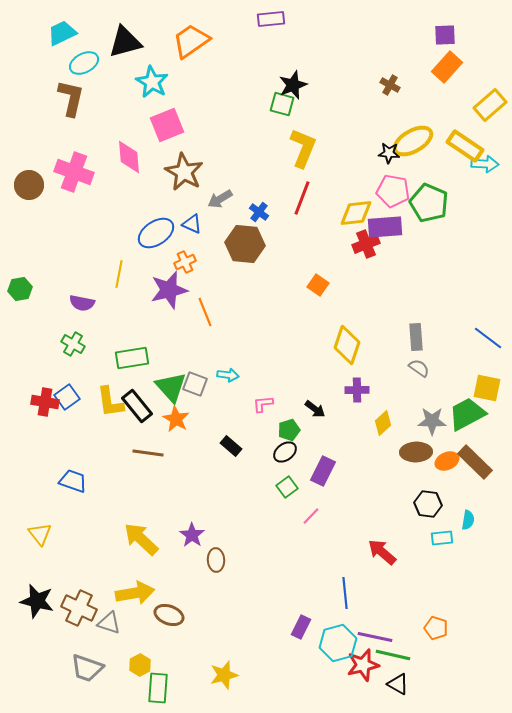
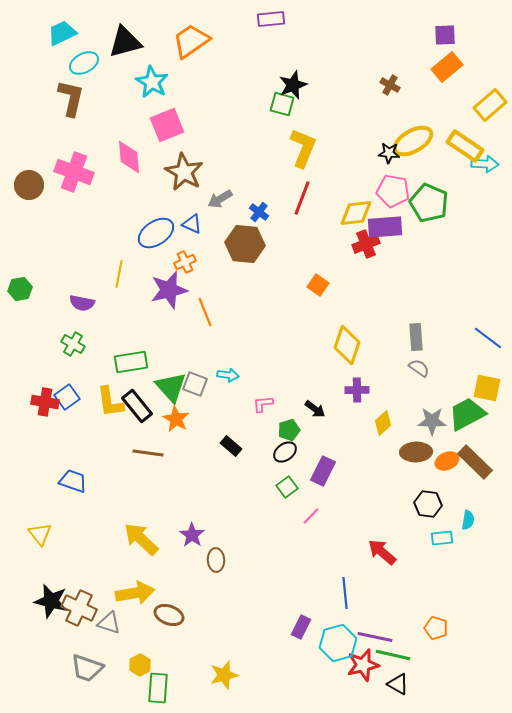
orange rectangle at (447, 67): rotated 8 degrees clockwise
green rectangle at (132, 358): moved 1 px left, 4 px down
black star at (37, 601): moved 14 px right
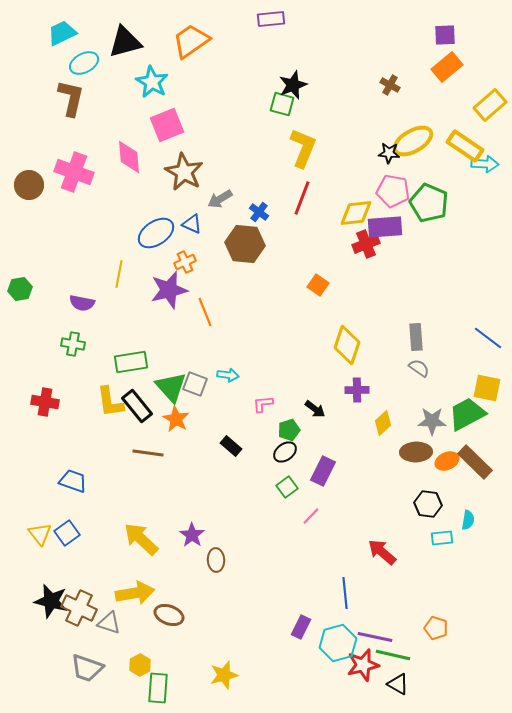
green cross at (73, 344): rotated 20 degrees counterclockwise
blue square at (67, 397): moved 136 px down
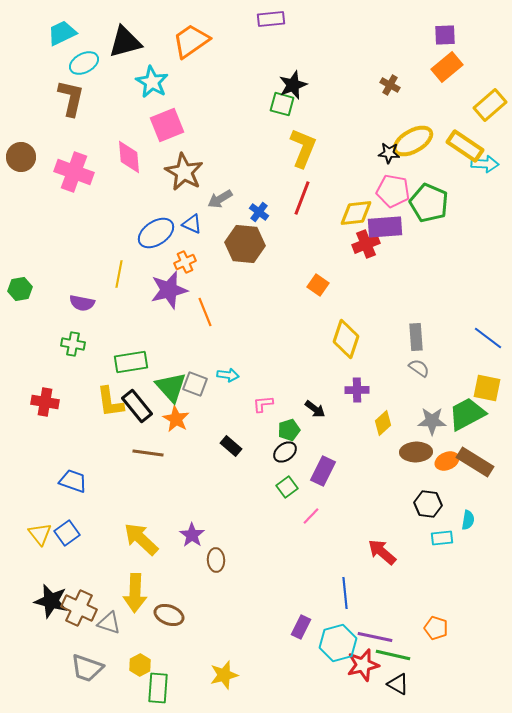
brown circle at (29, 185): moved 8 px left, 28 px up
yellow diamond at (347, 345): moved 1 px left, 6 px up
brown rectangle at (475, 462): rotated 12 degrees counterclockwise
yellow arrow at (135, 593): rotated 102 degrees clockwise
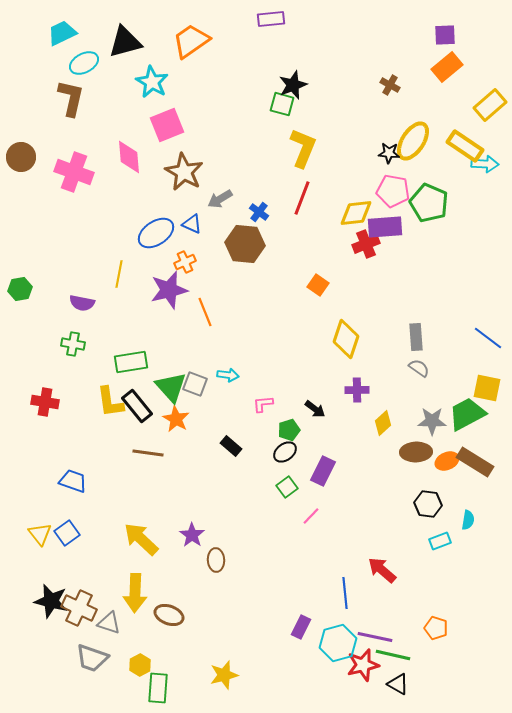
yellow ellipse at (413, 141): rotated 27 degrees counterclockwise
cyan rectangle at (442, 538): moved 2 px left, 3 px down; rotated 15 degrees counterclockwise
red arrow at (382, 552): moved 18 px down
gray trapezoid at (87, 668): moved 5 px right, 10 px up
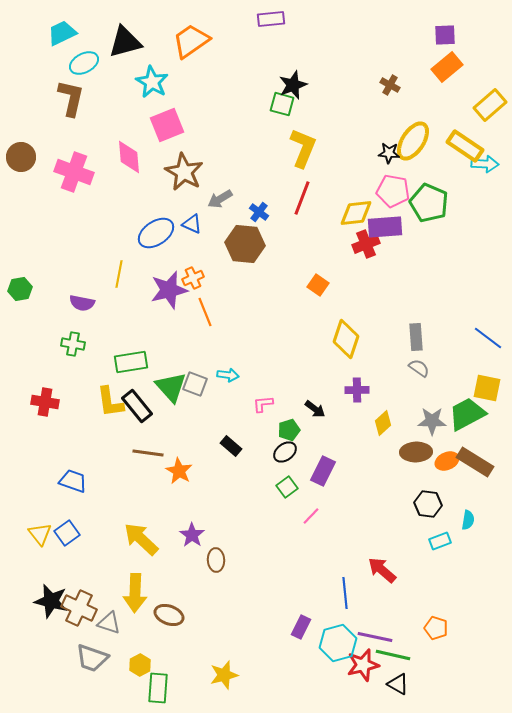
orange cross at (185, 262): moved 8 px right, 16 px down
orange star at (176, 419): moved 3 px right, 52 px down
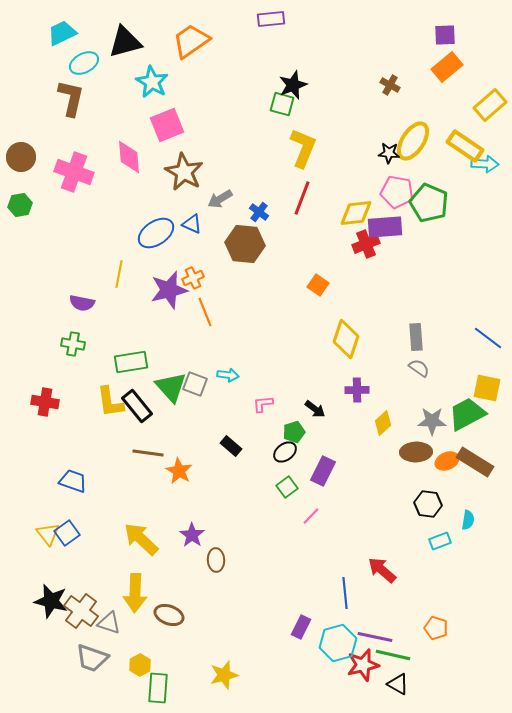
pink pentagon at (393, 191): moved 4 px right, 1 px down
green hexagon at (20, 289): moved 84 px up
green pentagon at (289, 430): moved 5 px right, 2 px down
yellow triangle at (40, 534): moved 8 px right
brown cross at (79, 608): moved 2 px right, 3 px down; rotated 12 degrees clockwise
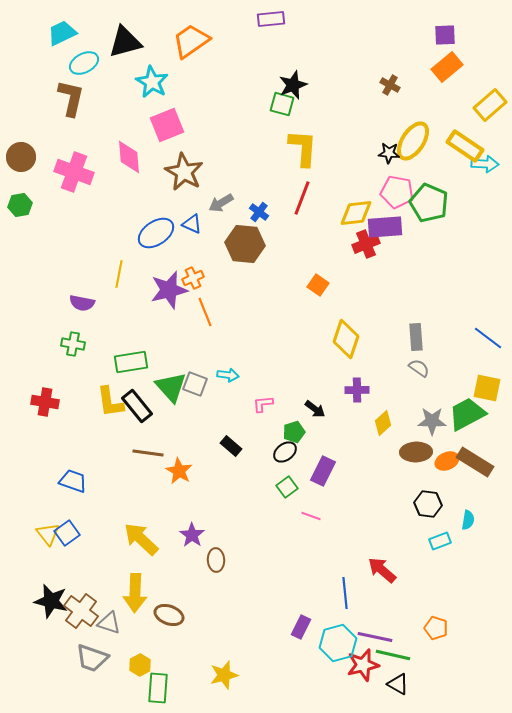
yellow L-shape at (303, 148): rotated 18 degrees counterclockwise
gray arrow at (220, 199): moved 1 px right, 4 px down
pink line at (311, 516): rotated 66 degrees clockwise
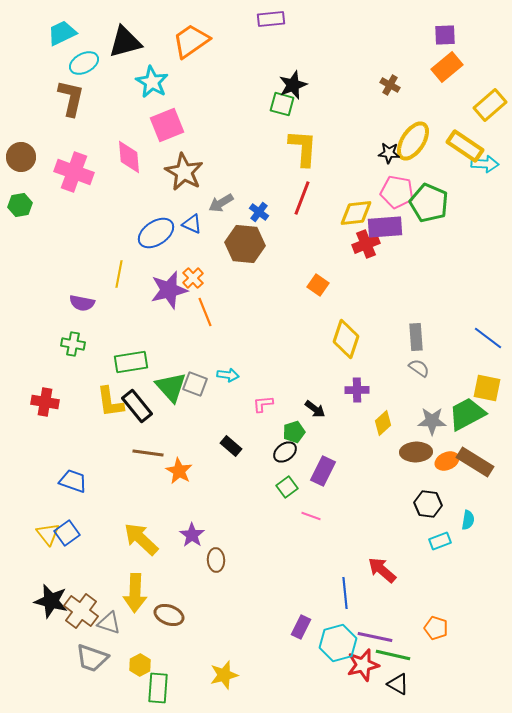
orange cross at (193, 278): rotated 20 degrees counterclockwise
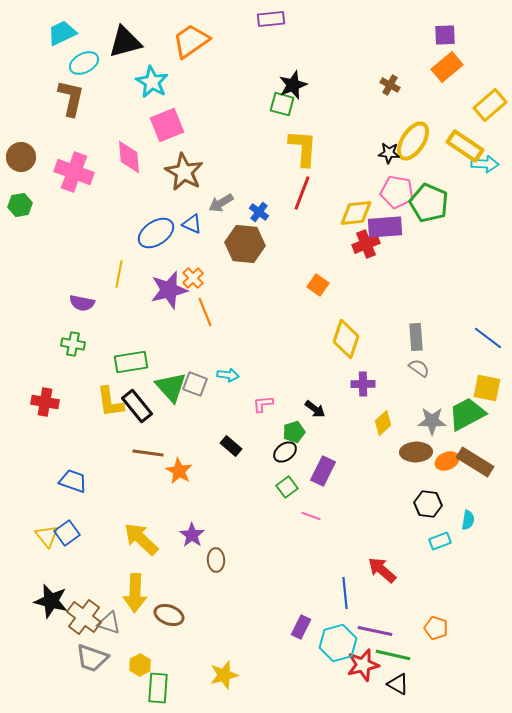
red line at (302, 198): moved 5 px up
purple cross at (357, 390): moved 6 px right, 6 px up
yellow triangle at (48, 534): moved 1 px left, 2 px down
brown cross at (81, 611): moved 3 px right, 6 px down
purple line at (375, 637): moved 6 px up
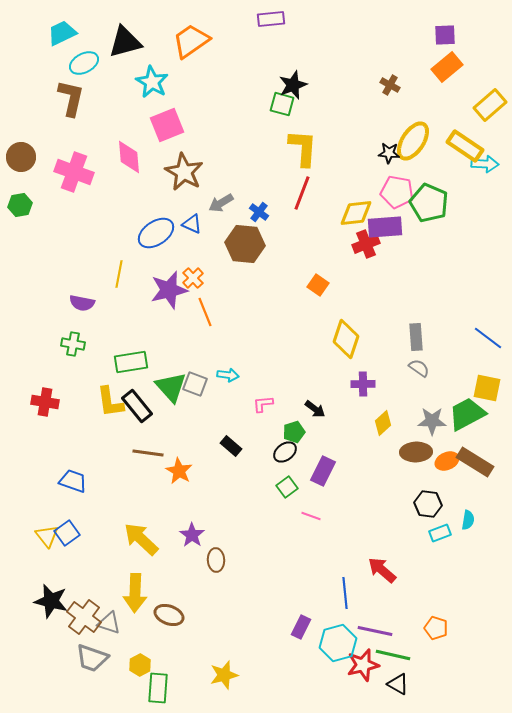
cyan rectangle at (440, 541): moved 8 px up
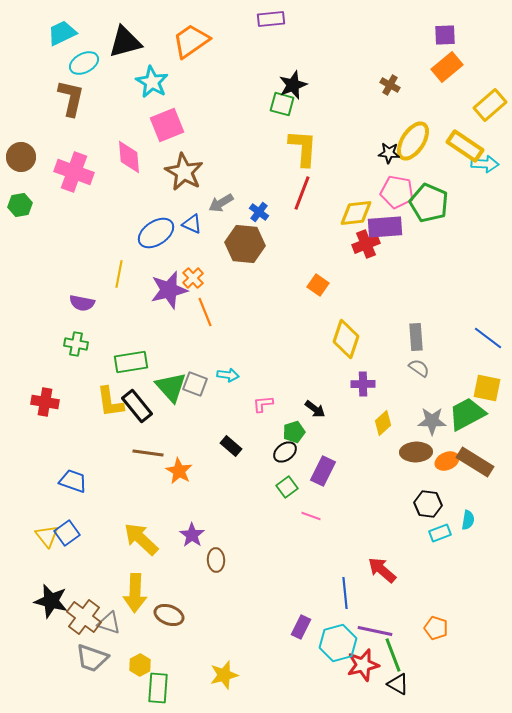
green cross at (73, 344): moved 3 px right
green line at (393, 655): rotated 56 degrees clockwise
